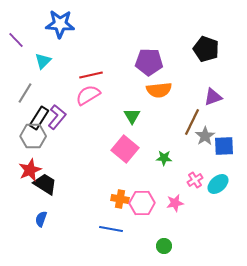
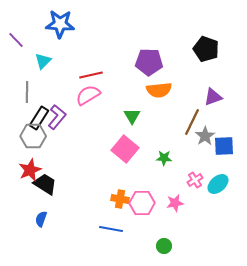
gray line: moved 2 px right, 1 px up; rotated 30 degrees counterclockwise
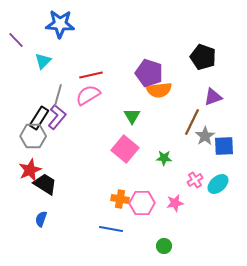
black pentagon: moved 3 px left, 8 px down
purple pentagon: moved 11 px down; rotated 16 degrees clockwise
gray line: moved 31 px right, 3 px down; rotated 15 degrees clockwise
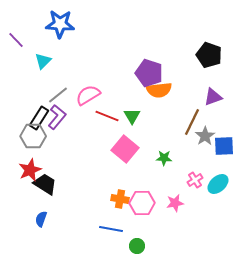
black pentagon: moved 6 px right, 2 px up
red line: moved 16 px right, 41 px down; rotated 35 degrees clockwise
gray line: rotated 35 degrees clockwise
green circle: moved 27 px left
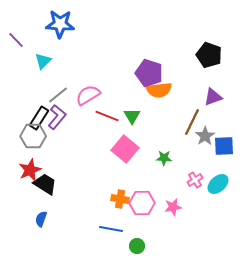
pink star: moved 2 px left, 4 px down
